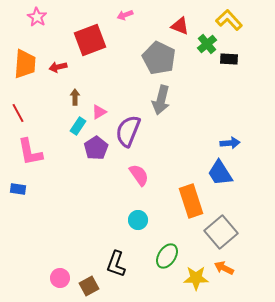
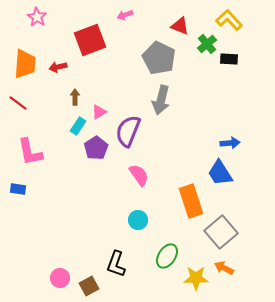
red line: moved 10 px up; rotated 24 degrees counterclockwise
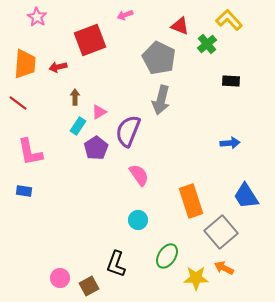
black rectangle: moved 2 px right, 22 px down
blue trapezoid: moved 26 px right, 23 px down
blue rectangle: moved 6 px right, 2 px down
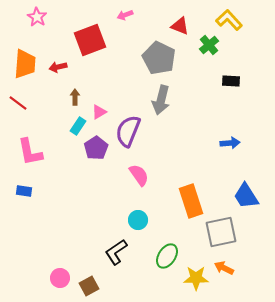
green cross: moved 2 px right, 1 px down
gray square: rotated 28 degrees clockwise
black L-shape: moved 12 px up; rotated 36 degrees clockwise
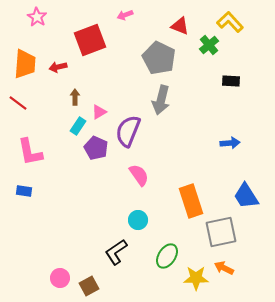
yellow L-shape: moved 1 px right, 2 px down
purple pentagon: rotated 15 degrees counterclockwise
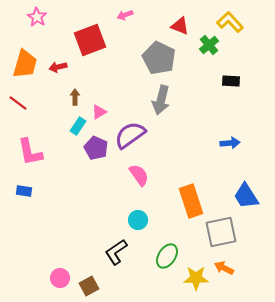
orange trapezoid: rotated 12 degrees clockwise
purple semicircle: moved 2 px right, 4 px down; rotated 32 degrees clockwise
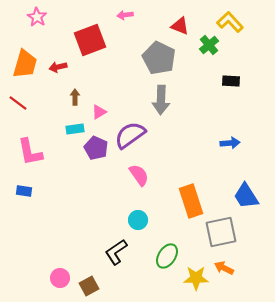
pink arrow: rotated 14 degrees clockwise
gray arrow: rotated 12 degrees counterclockwise
cyan rectangle: moved 3 px left, 3 px down; rotated 48 degrees clockwise
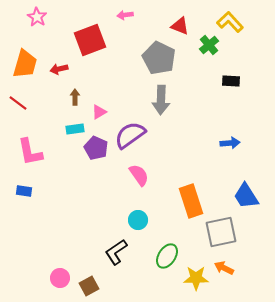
red arrow: moved 1 px right, 2 px down
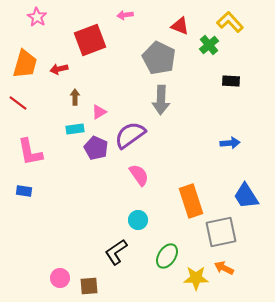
brown square: rotated 24 degrees clockwise
